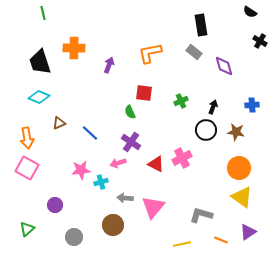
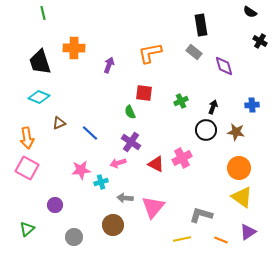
yellow line: moved 5 px up
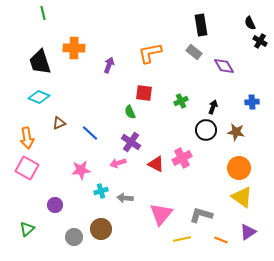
black semicircle: moved 11 px down; rotated 32 degrees clockwise
purple diamond: rotated 15 degrees counterclockwise
blue cross: moved 3 px up
cyan cross: moved 9 px down
pink triangle: moved 8 px right, 7 px down
brown circle: moved 12 px left, 4 px down
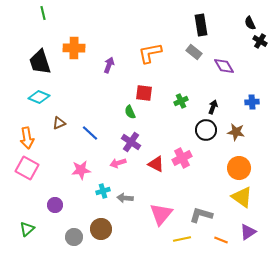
cyan cross: moved 2 px right
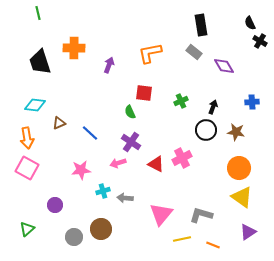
green line: moved 5 px left
cyan diamond: moved 4 px left, 8 px down; rotated 15 degrees counterclockwise
orange line: moved 8 px left, 5 px down
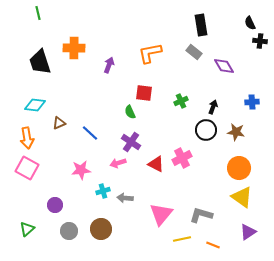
black cross: rotated 24 degrees counterclockwise
gray circle: moved 5 px left, 6 px up
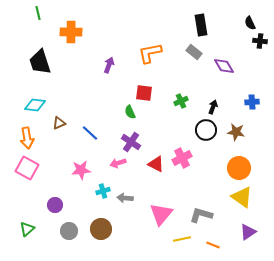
orange cross: moved 3 px left, 16 px up
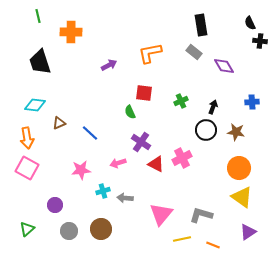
green line: moved 3 px down
purple arrow: rotated 42 degrees clockwise
purple cross: moved 10 px right
